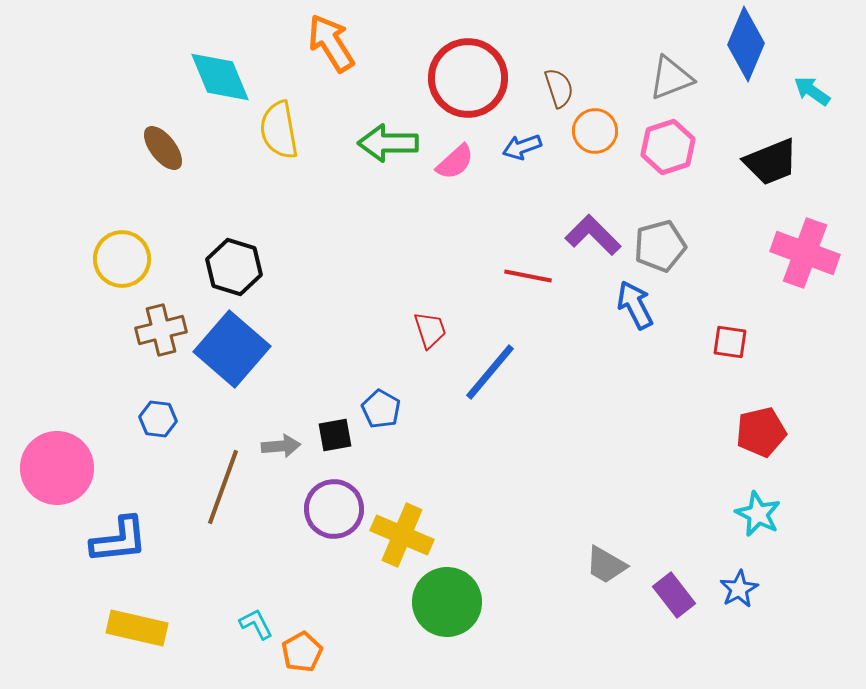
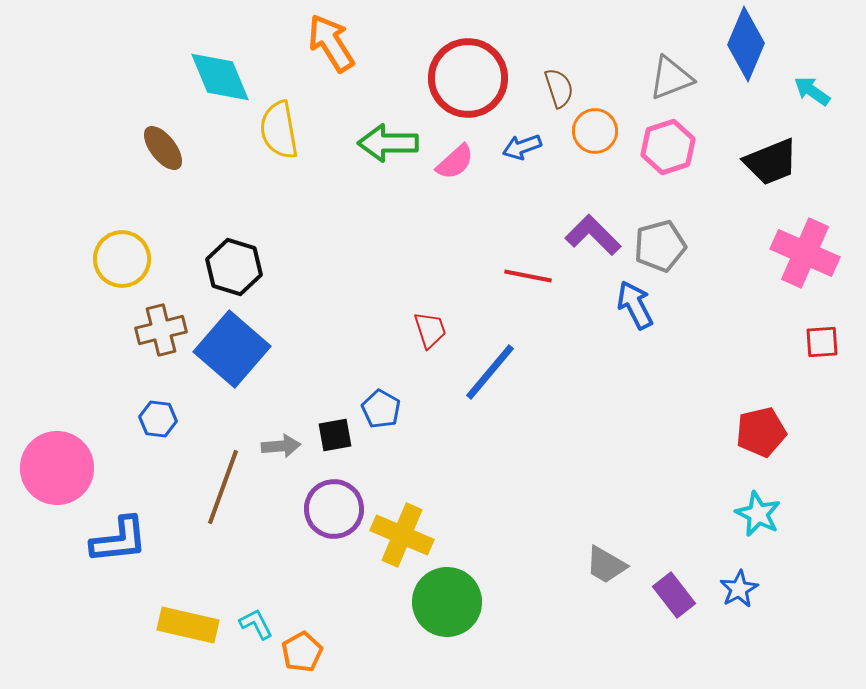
pink cross at (805, 253): rotated 4 degrees clockwise
red square at (730, 342): moved 92 px right; rotated 12 degrees counterclockwise
yellow rectangle at (137, 628): moved 51 px right, 3 px up
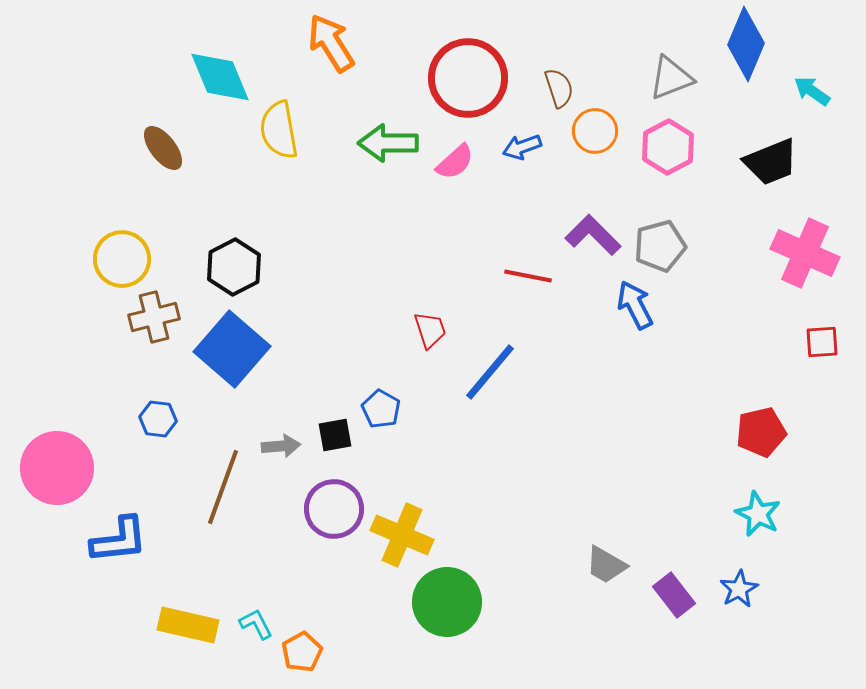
pink hexagon at (668, 147): rotated 10 degrees counterclockwise
black hexagon at (234, 267): rotated 16 degrees clockwise
brown cross at (161, 330): moved 7 px left, 13 px up
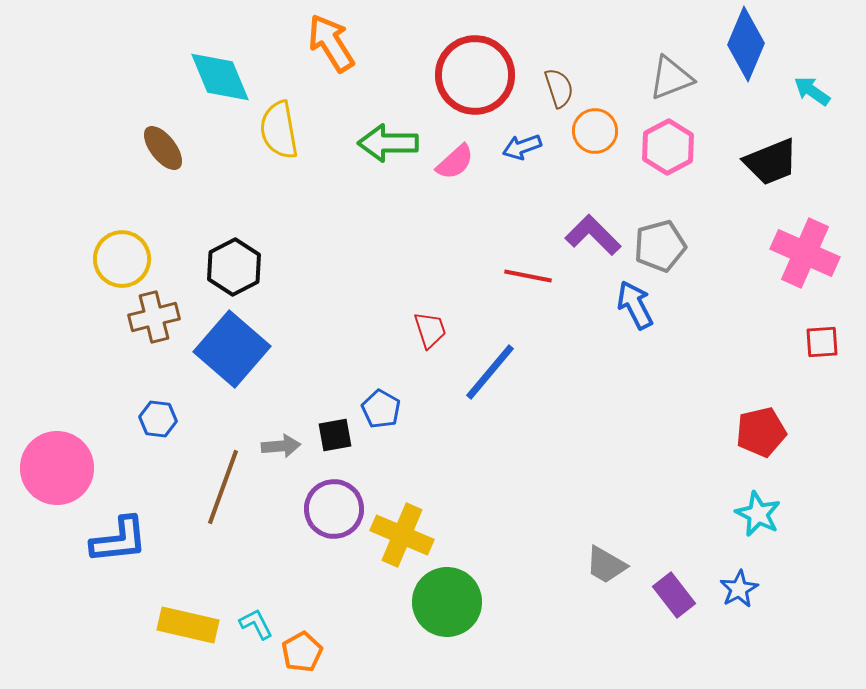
red circle at (468, 78): moved 7 px right, 3 px up
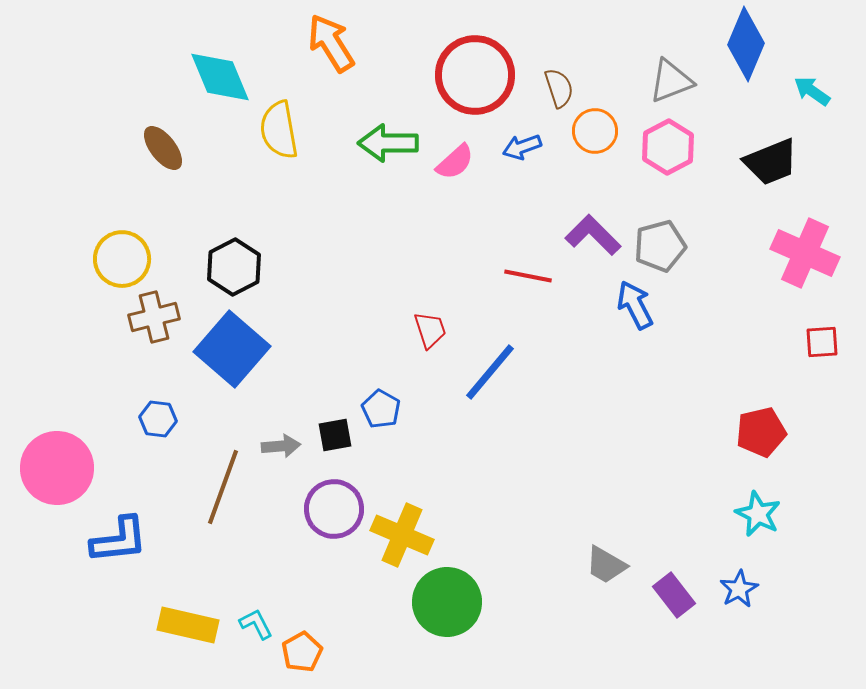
gray triangle at (671, 78): moved 3 px down
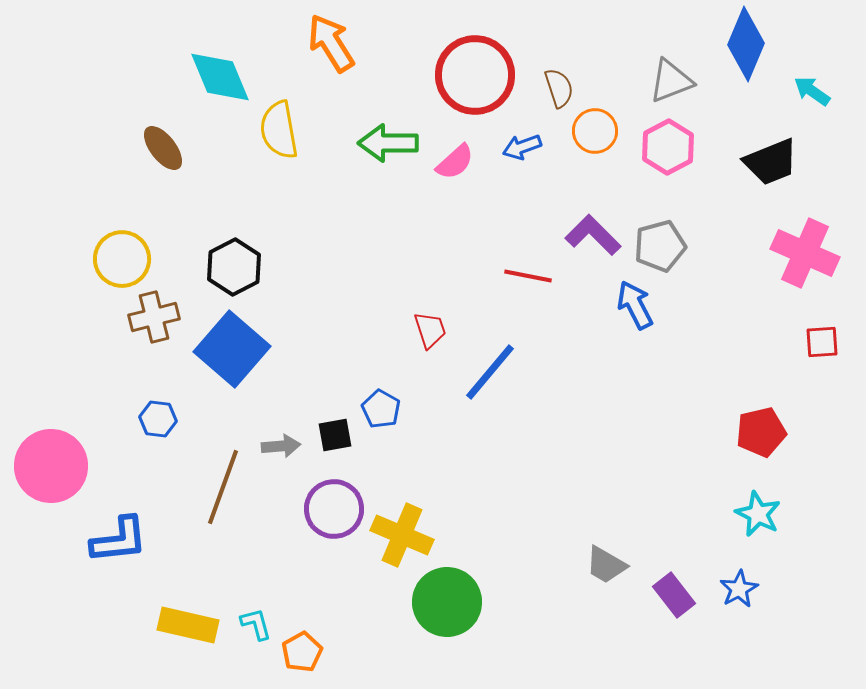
pink circle at (57, 468): moved 6 px left, 2 px up
cyan L-shape at (256, 624): rotated 12 degrees clockwise
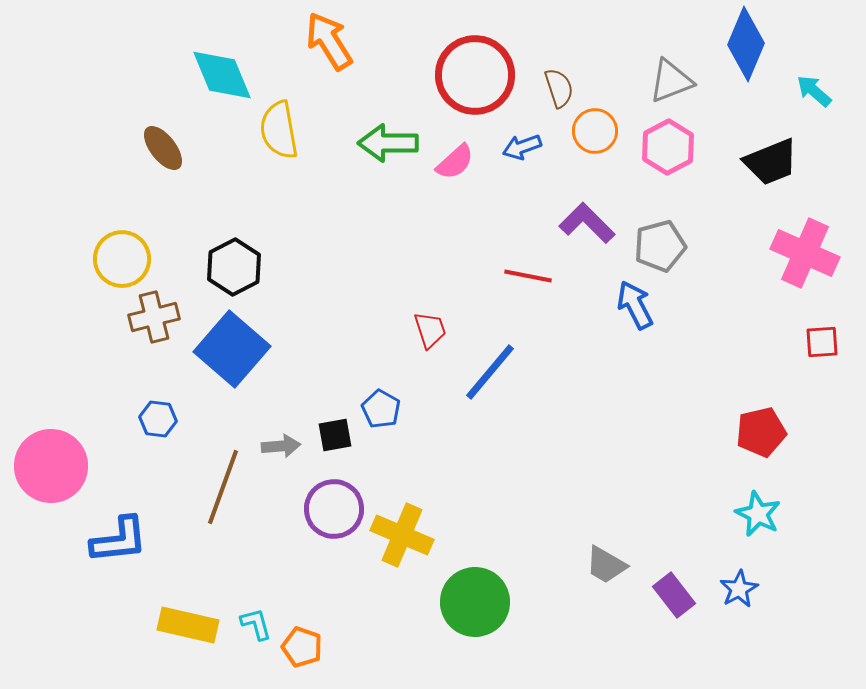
orange arrow at (331, 43): moved 2 px left, 2 px up
cyan diamond at (220, 77): moved 2 px right, 2 px up
cyan arrow at (812, 91): moved 2 px right; rotated 6 degrees clockwise
purple L-shape at (593, 235): moved 6 px left, 12 px up
green circle at (447, 602): moved 28 px right
orange pentagon at (302, 652): moved 5 px up; rotated 24 degrees counterclockwise
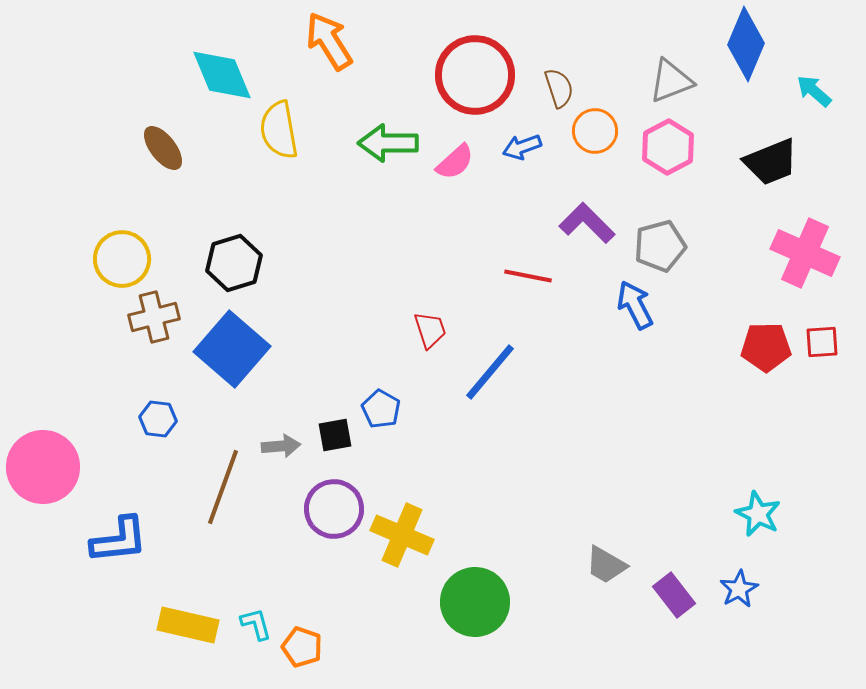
black hexagon at (234, 267): moved 4 px up; rotated 10 degrees clockwise
red pentagon at (761, 432): moved 5 px right, 85 px up; rotated 12 degrees clockwise
pink circle at (51, 466): moved 8 px left, 1 px down
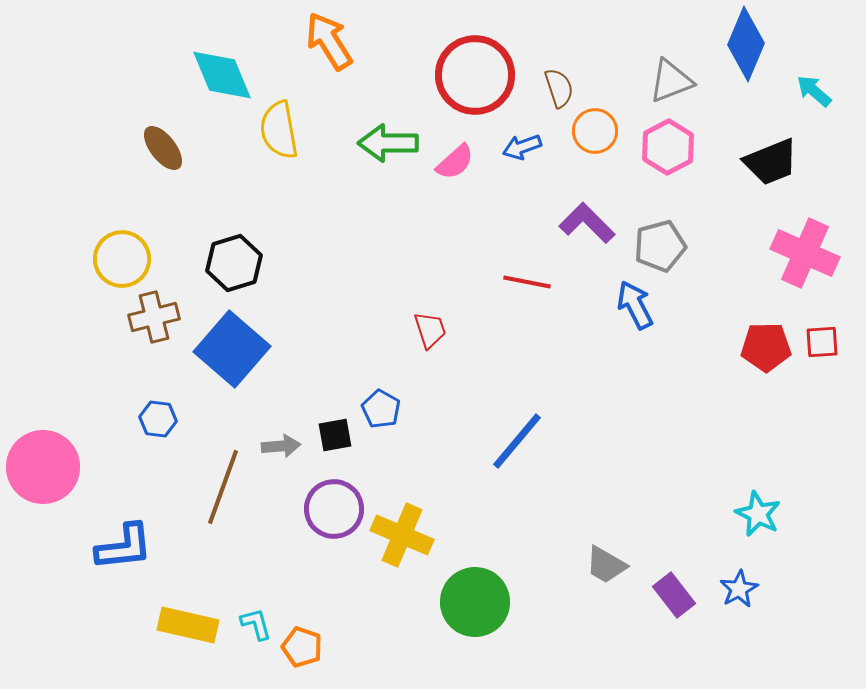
red line at (528, 276): moved 1 px left, 6 px down
blue line at (490, 372): moved 27 px right, 69 px down
blue L-shape at (119, 540): moved 5 px right, 7 px down
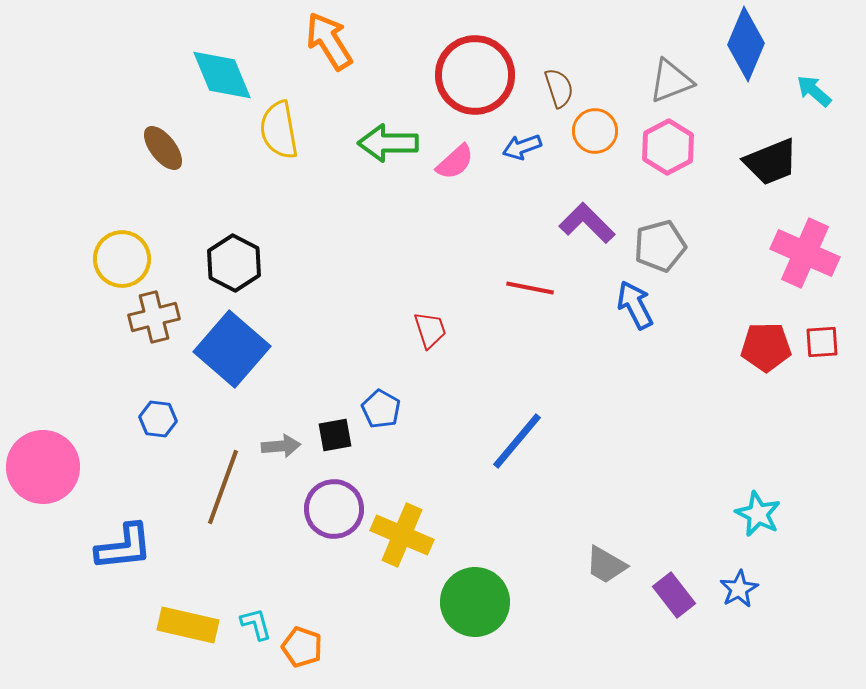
black hexagon at (234, 263): rotated 16 degrees counterclockwise
red line at (527, 282): moved 3 px right, 6 px down
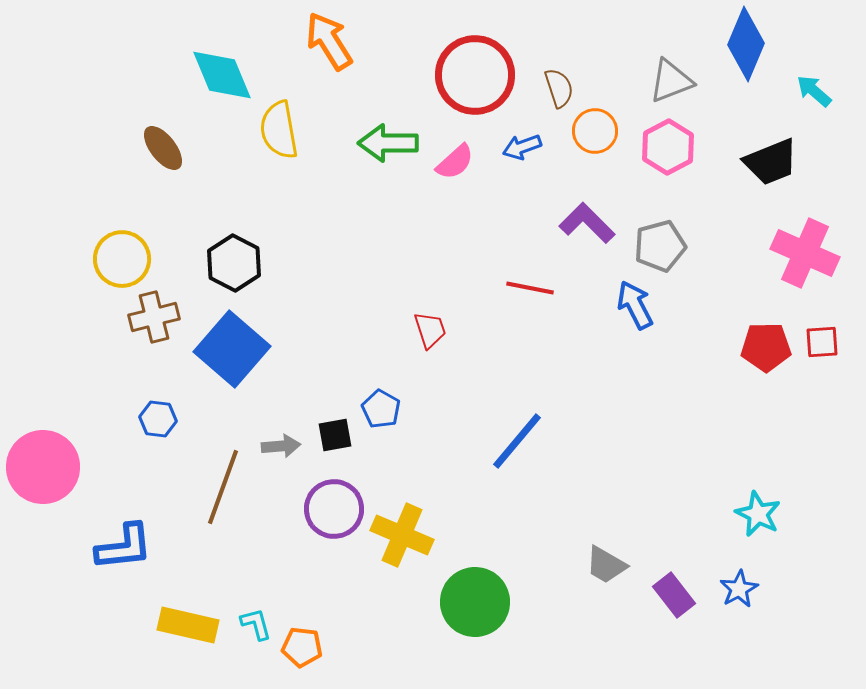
orange pentagon at (302, 647): rotated 12 degrees counterclockwise
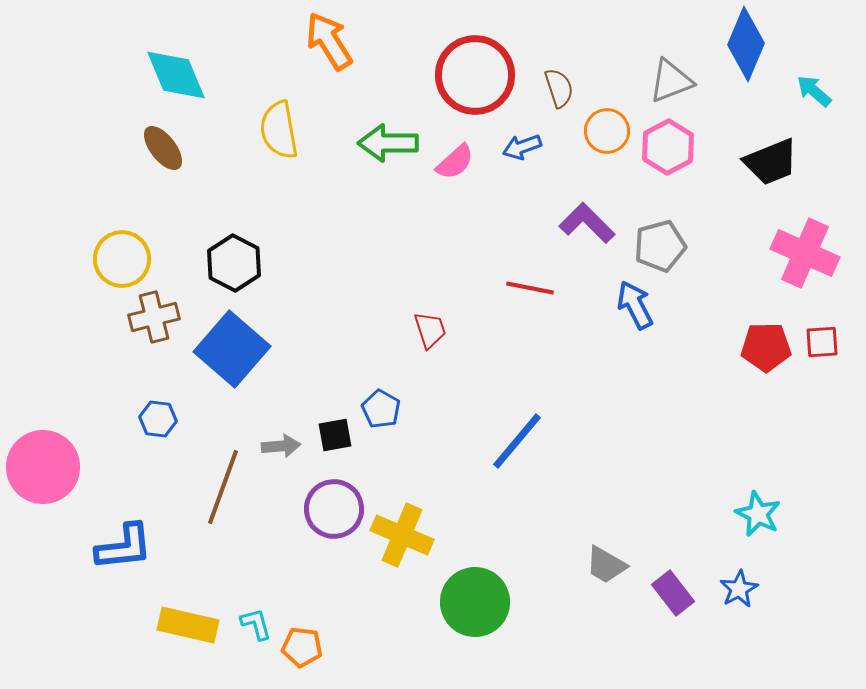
cyan diamond at (222, 75): moved 46 px left
orange circle at (595, 131): moved 12 px right
purple rectangle at (674, 595): moved 1 px left, 2 px up
